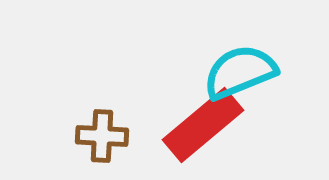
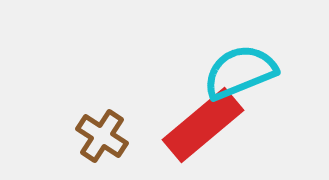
brown cross: rotated 30 degrees clockwise
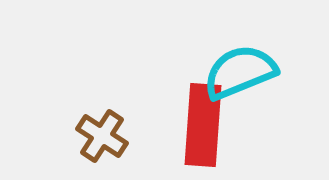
red rectangle: rotated 46 degrees counterclockwise
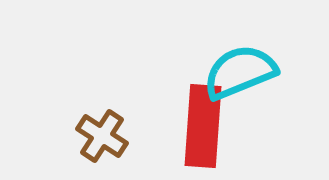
red rectangle: moved 1 px down
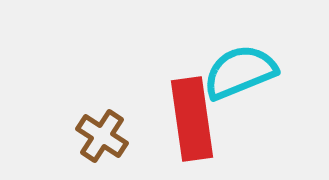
red rectangle: moved 11 px left, 7 px up; rotated 12 degrees counterclockwise
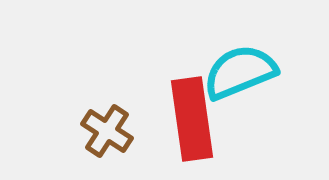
brown cross: moved 5 px right, 5 px up
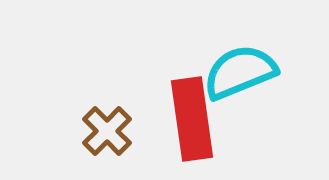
brown cross: rotated 12 degrees clockwise
